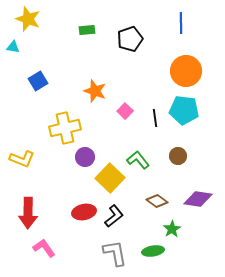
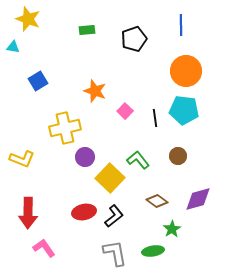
blue line: moved 2 px down
black pentagon: moved 4 px right
purple diamond: rotated 24 degrees counterclockwise
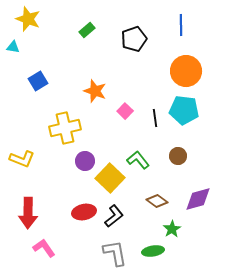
green rectangle: rotated 35 degrees counterclockwise
purple circle: moved 4 px down
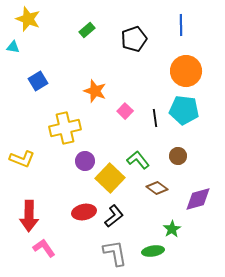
brown diamond: moved 13 px up
red arrow: moved 1 px right, 3 px down
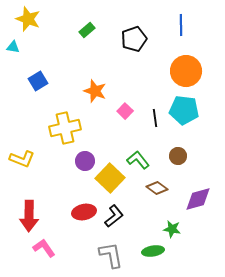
green star: rotated 30 degrees counterclockwise
gray L-shape: moved 4 px left, 2 px down
